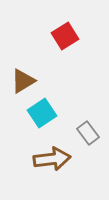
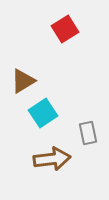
red square: moved 7 px up
cyan square: moved 1 px right
gray rectangle: rotated 25 degrees clockwise
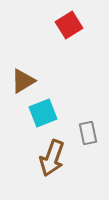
red square: moved 4 px right, 4 px up
cyan square: rotated 12 degrees clockwise
brown arrow: moved 1 px up; rotated 117 degrees clockwise
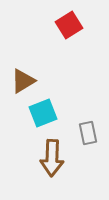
brown arrow: rotated 18 degrees counterclockwise
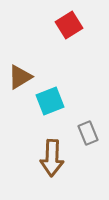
brown triangle: moved 3 px left, 4 px up
cyan square: moved 7 px right, 12 px up
gray rectangle: rotated 10 degrees counterclockwise
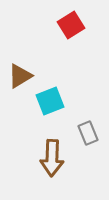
red square: moved 2 px right
brown triangle: moved 1 px up
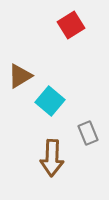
cyan square: rotated 28 degrees counterclockwise
